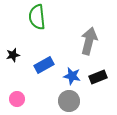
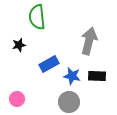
black star: moved 6 px right, 10 px up
blue rectangle: moved 5 px right, 1 px up
black rectangle: moved 1 px left, 1 px up; rotated 24 degrees clockwise
gray circle: moved 1 px down
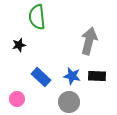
blue rectangle: moved 8 px left, 13 px down; rotated 72 degrees clockwise
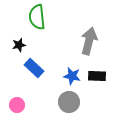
blue rectangle: moved 7 px left, 9 px up
pink circle: moved 6 px down
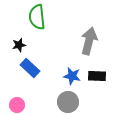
blue rectangle: moved 4 px left
gray circle: moved 1 px left
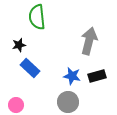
black rectangle: rotated 18 degrees counterclockwise
pink circle: moved 1 px left
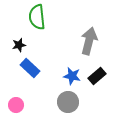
black rectangle: rotated 24 degrees counterclockwise
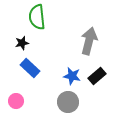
black star: moved 3 px right, 2 px up
pink circle: moved 4 px up
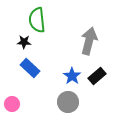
green semicircle: moved 3 px down
black star: moved 2 px right, 1 px up; rotated 16 degrees clockwise
blue star: rotated 24 degrees clockwise
pink circle: moved 4 px left, 3 px down
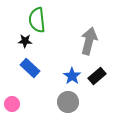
black star: moved 1 px right, 1 px up
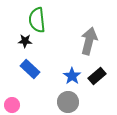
blue rectangle: moved 1 px down
pink circle: moved 1 px down
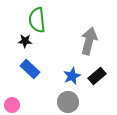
blue star: rotated 12 degrees clockwise
